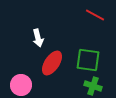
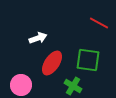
red line: moved 4 px right, 8 px down
white arrow: rotated 96 degrees counterclockwise
green cross: moved 20 px left; rotated 12 degrees clockwise
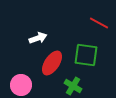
green square: moved 2 px left, 5 px up
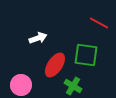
red ellipse: moved 3 px right, 2 px down
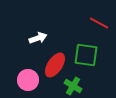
pink circle: moved 7 px right, 5 px up
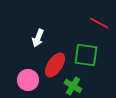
white arrow: rotated 132 degrees clockwise
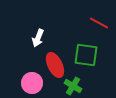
red ellipse: rotated 60 degrees counterclockwise
pink circle: moved 4 px right, 3 px down
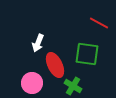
white arrow: moved 5 px down
green square: moved 1 px right, 1 px up
